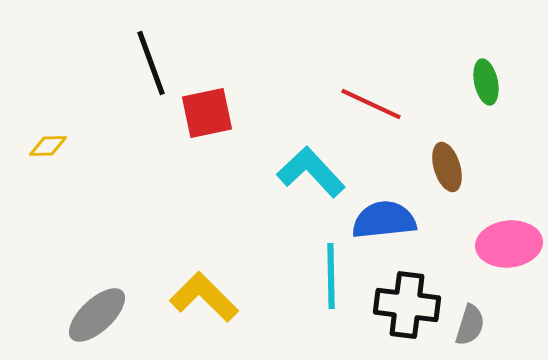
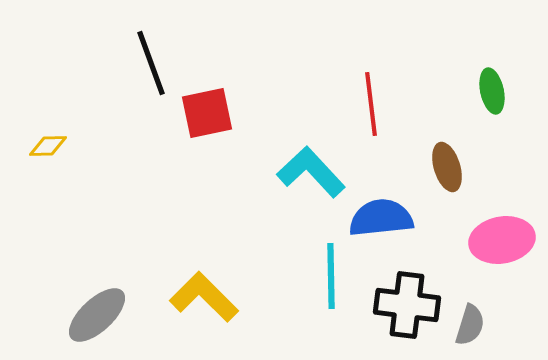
green ellipse: moved 6 px right, 9 px down
red line: rotated 58 degrees clockwise
blue semicircle: moved 3 px left, 2 px up
pink ellipse: moved 7 px left, 4 px up; rotated 4 degrees counterclockwise
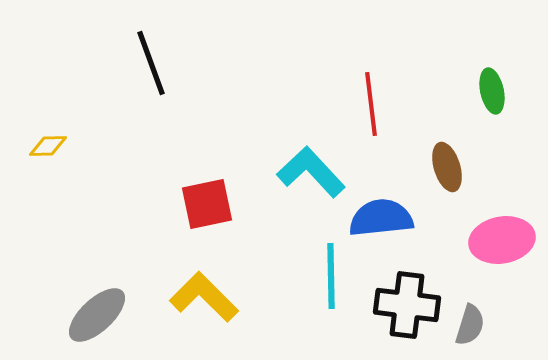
red square: moved 91 px down
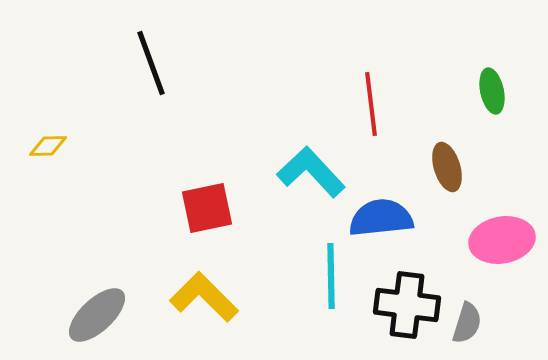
red square: moved 4 px down
gray semicircle: moved 3 px left, 2 px up
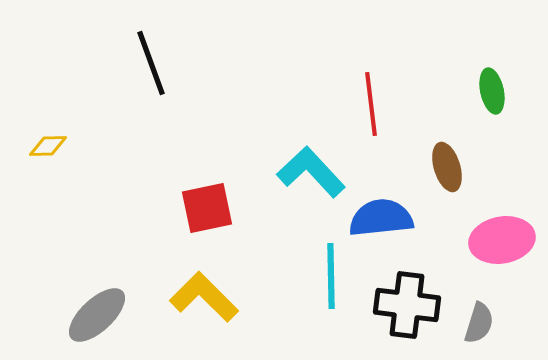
gray semicircle: moved 12 px right
